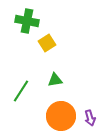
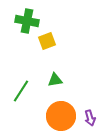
yellow square: moved 2 px up; rotated 12 degrees clockwise
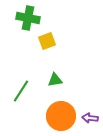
green cross: moved 1 px right, 3 px up
purple arrow: rotated 112 degrees clockwise
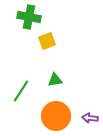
green cross: moved 1 px right, 1 px up
orange circle: moved 5 px left
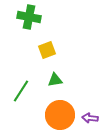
yellow square: moved 9 px down
orange circle: moved 4 px right, 1 px up
